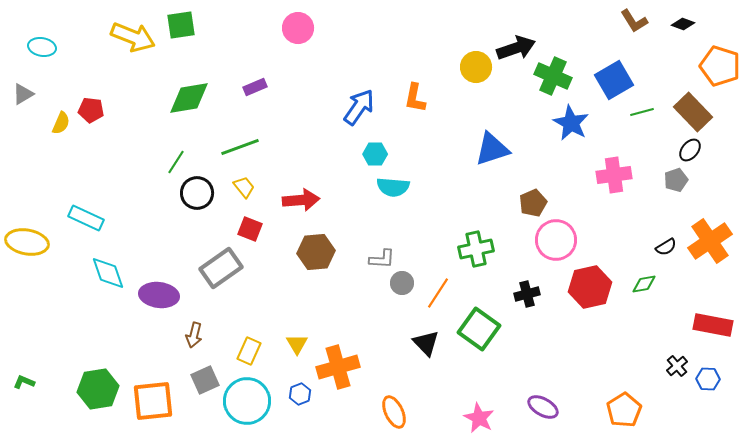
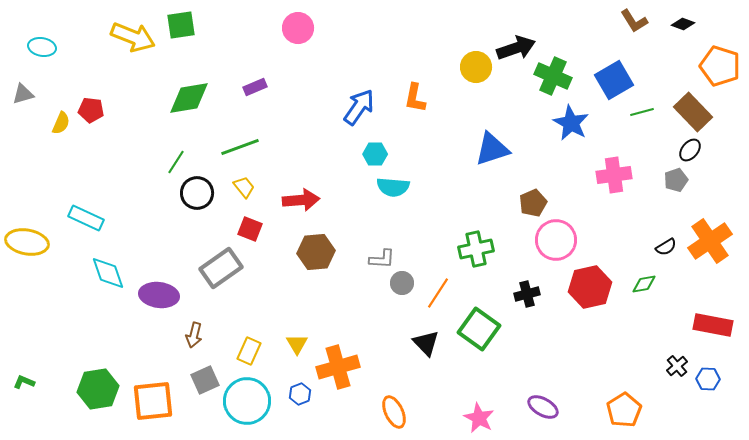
gray triangle at (23, 94): rotated 15 degrees clockwise
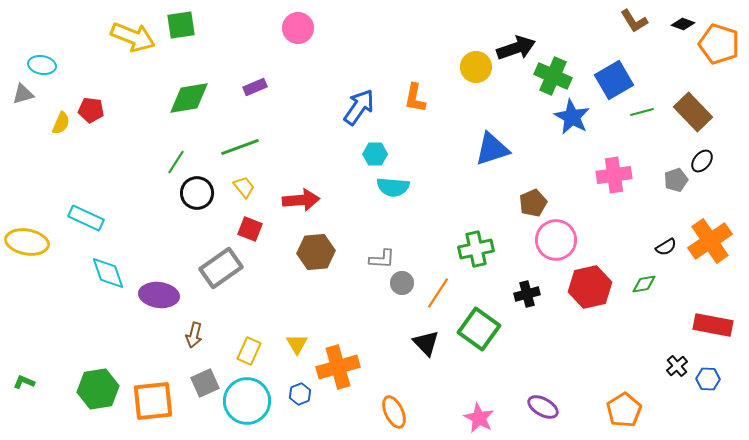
cyan ellipse at (42, 47): moved 18 px down
orange pentagon at (720, 66): moved 1 px left, 22 px up
blue star at (571, 123): moved 1 px right, 6 px up
black ellipse at (690, 150): moved 12 px right, 11 px down
gray square at (205, 380): moved 3 px down
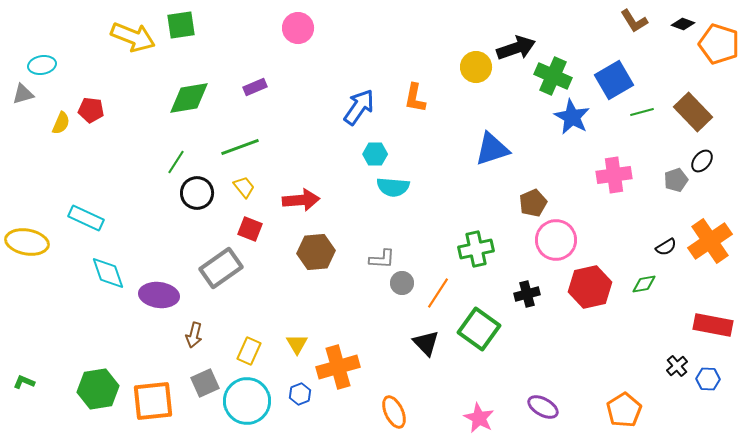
cyan ellipse at (42, 65): rotated 20 degrees counterclockwise
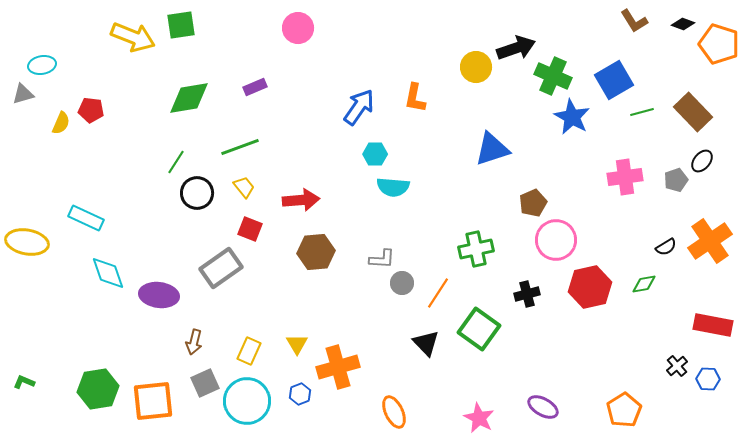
pink cross at (614, 175): moved 11 px right, 2 px down
brown arrow at (194, 335): moved 7 px down
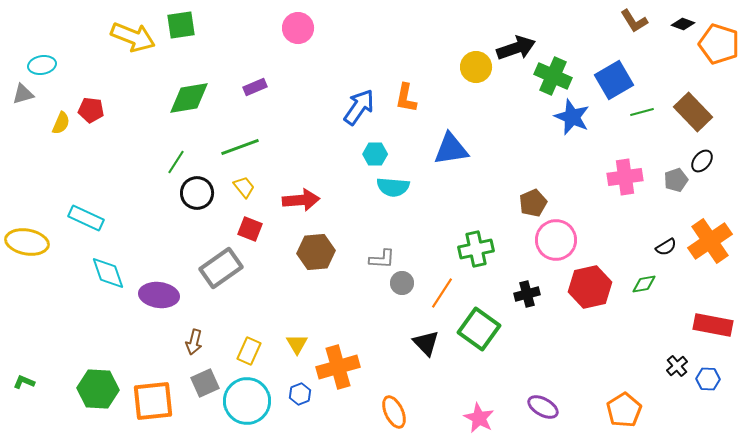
orange L-shape at (415, 98): moved 9 px left
blue star at (572, 117): rotated 6 degrees counterclockwise
blue triangle at (492, 149): moved 41 px left; rotated 9 degrees clockwise
orange line at (438, 293): moved 4 px right
green hexagon at (98, 389): rotated 12 degrees clockwise
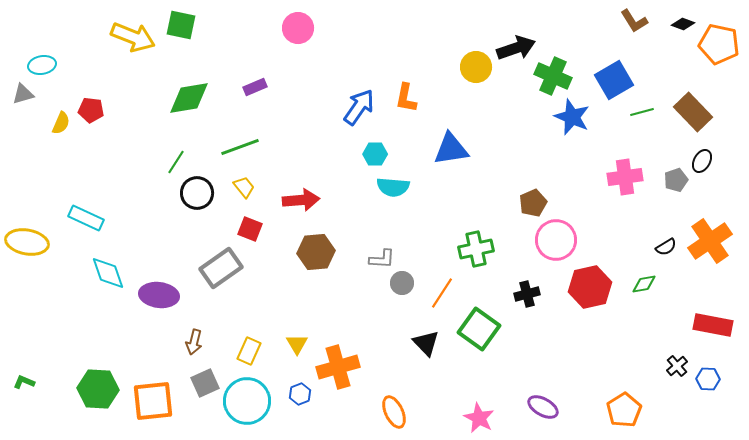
green square at (181, 25): rotated 20 degrees clockwise
orange pentagon at (719, 44): rotated 6 degrees counterclockwise
black ellipse at (702, 161): rotated 10 degrees counterclockwise
